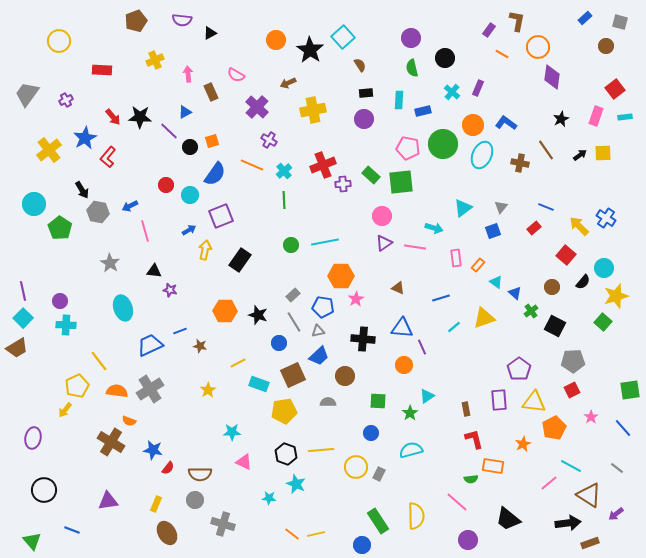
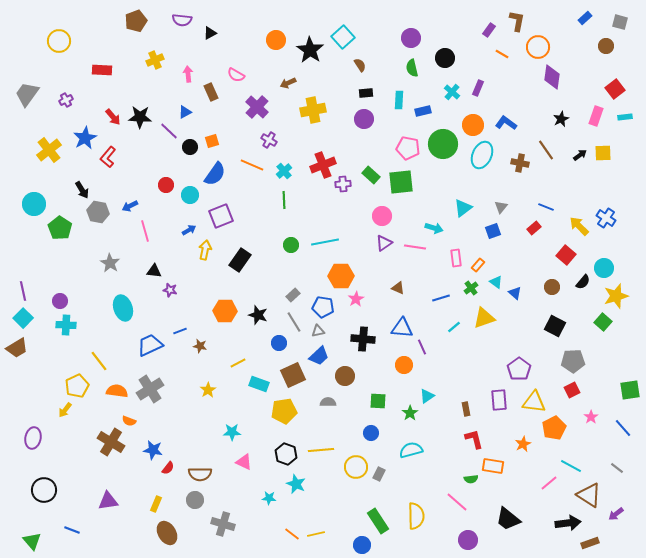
green cross at (531, 311): moved 60 px left, 23 px up
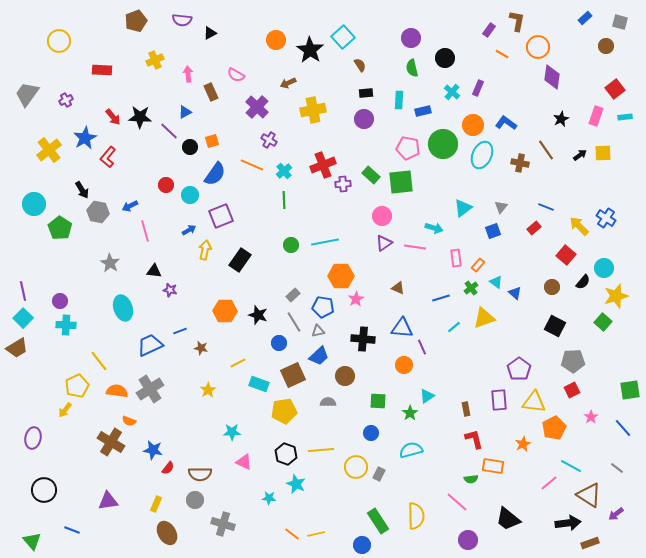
brown star at (200, 346): moved 1 px right, 2 px down
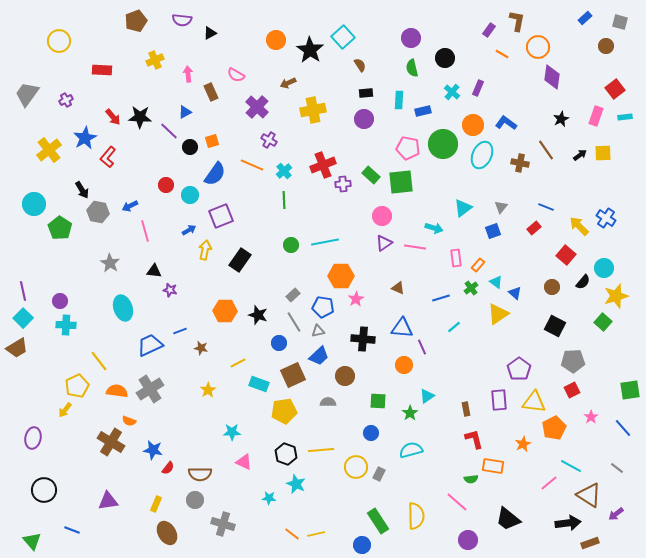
yellow triangle at (484, 318): moved 14 px right, 4 px up; rotated 15 degrees counterclockwise
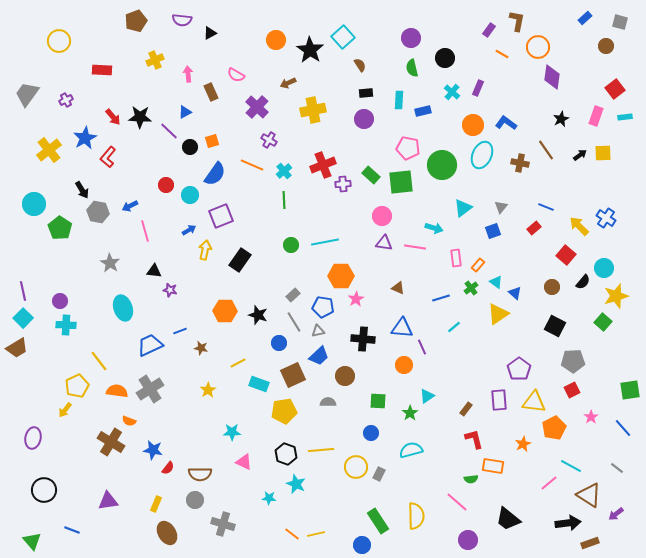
green circle at (443, 144): moved 1 px left, 21 px down
purple triangle at (384, 243): rotated 42 degrees clockwise
brown rectangle at (466, 409): rotated 48 degrees clockwise
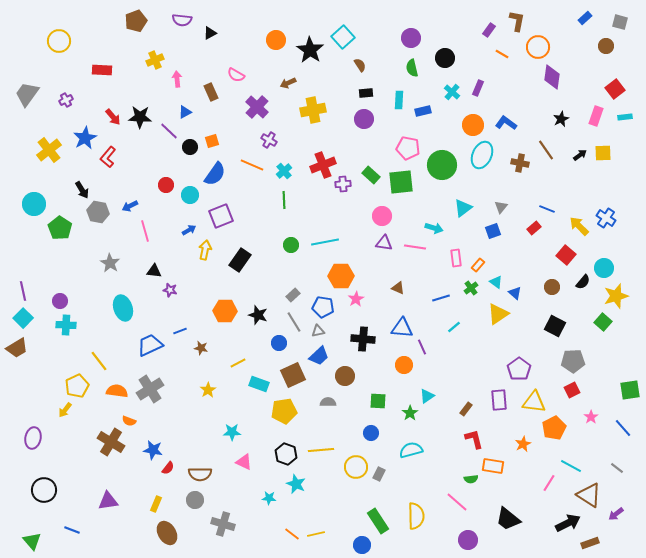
pink arrow at (188, 74): moved 11 px left, 5 px down
blue line at (546, 207): moved 1 px right, 2 px down
pink line at (549, 483): rotated 18 degrees counterclockwise
black arrow at (568, 523): rotated 20 degrees counterclockwise
